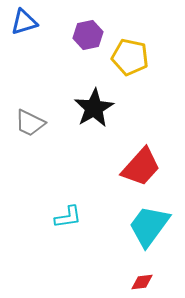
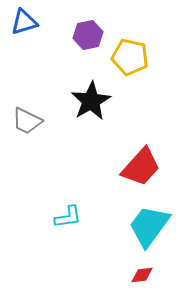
black star: moved 3 px left, 7 px up
gray trapezoid: moved 3 px left, 2 px up
red diamond: moved 7 px up
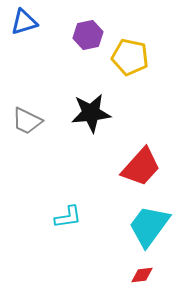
black star: moved 12 px down; rotated 24 degrees clockwise
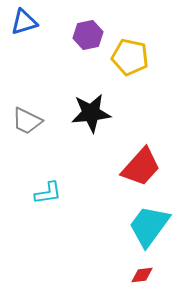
cyan L-shape: moved 20 px left, 24 px up
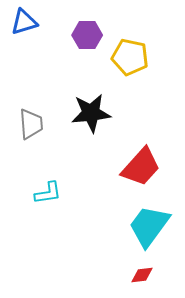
purple hexagon: moved 1 px left; rotated 12 degrees clockwise
gray trapezoid: moved 4 px right, 3 px down; rotated 120 degrees counterclockwise
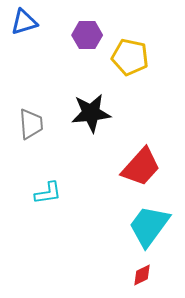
red diamond: rotated 20 degrees counterclockwise
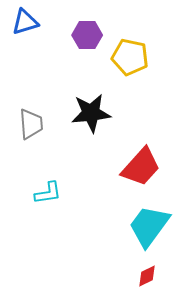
blue triangle: moved 1 px right
red diamond: moved 5 px right, 1 px down
